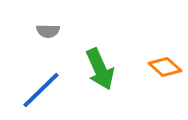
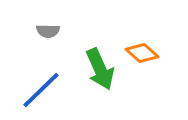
orange diamond: moved 23 px left, 14 px up
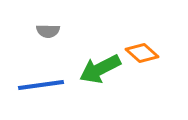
green arrow: rotated 87 degrees clockwise
blue line: moved 5 px up; rotated 36 degrees clockwise
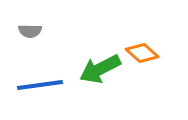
gray semicircle: moved 18 px left
blue line: moved 1 px left
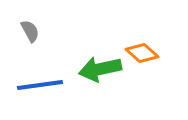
gray semicircle: rotated 120 degrees counterclockwise
green arrow: rotated 15 degrees clockwise
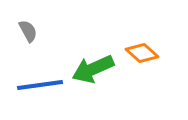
gray semicircle: moved 2 px left
green arrow: moved 7 px left; rotated 12 degrees counterclockwise
